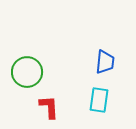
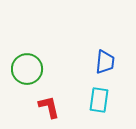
green circle: moved 3 px up
red L-shape: rotated 10 degrees counterclockwise
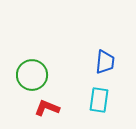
green circle: moved 5 px right, 6 px down
red L-shape: moved 2 px left, 1 px down; rotated 55 degrees counterclockwise
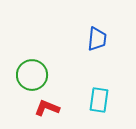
blue trapezoid: moved 8 px left, 23 px up
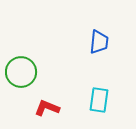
blue trapezoid: moved 2 px right, 3 px down
green circle: moved 11 px left, 3 px up
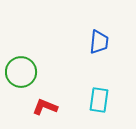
red L-shape: moved 2 px left, 1 px up
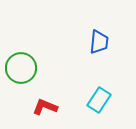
green circle: moved 4 px up
cyan rectangle: rotated 25 degrees clockwise
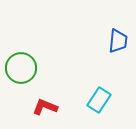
blue trapezoid: moved 19 px right, 1 px up
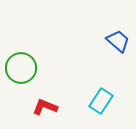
blue trapezoid: rotated 55 degrees counterclockwise
cyan rectangle: moved 2 px right, 1 px down
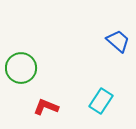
red L-shape: moved 1 px right
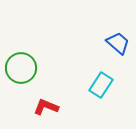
blue trapezoid: moved 2 px down
cyan rectangle: moved 16 px up
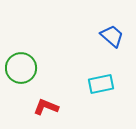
blue trapezoid: moved 6 px left, 7 px up
cyan rectangle: moved 1 px up; rotated 45 degrees clockwise
